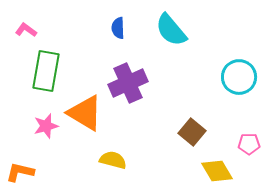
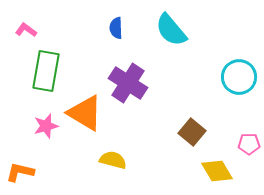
blue semicircle: moved 2 px left
purple cross: rotated 33 degrees counterclockwise
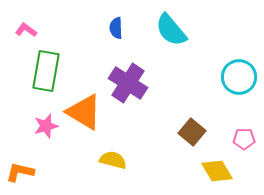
orange triangle: moved 1 px left, 1 px up
pink pentagon: moved 5 px left, 5 px up
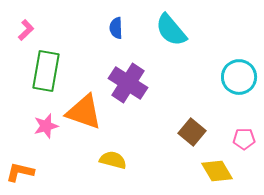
pink L-shape: rotated 100 degrees clockwise
orange triangle: rotated 12 degrees counterclockwise
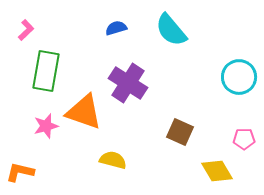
blue semicircle: rotated 75 degrees clockwise
brown square: moved 12 px left; rotated 16 degrees counterclockwise
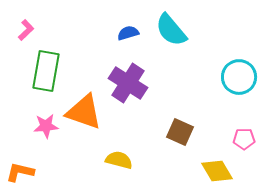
blue semicircle: moved 12 px right, 5 px down
pink star: rotated 10 degrees clockwise
yellow semicircle: moved 6 px right
